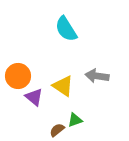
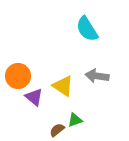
cyan semicircle: moved 21 px right
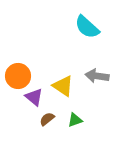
cyan semicircle: moved 2 px up; rotated 16 degrees counterclockwise
brown semicircle: moved 10 px left, 11 px up
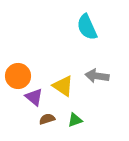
cyan semicircle: rotated 24 degrees clockwise
brown semicircle: rotated 21 degrees clockwise
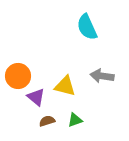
gray arrow: moved 5 px right
yellow triangle: moved 2 px right; rotated 20 degrees counterclockwise
purple triangle: moved 2 px right
brown semicircle: moved 2 px down
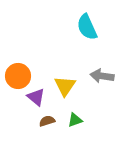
yellow triangle: rotated 50 degrees clockwise
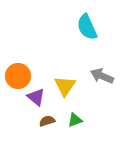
gray arrow: rotated 15 degrees clockwise
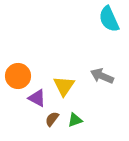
cyan semicircle: moved 22 px right, 8 px up
yellow triangle: moved 1 px left
purple triangle: moved 1 px right, 1 px down; rotated 12 degrees counterclockwise
brown semicircle: moved 5 px right, 2 px up; rotated 35 degrees counterclockwise
